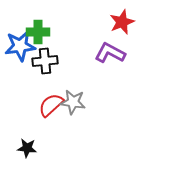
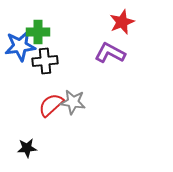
black star: rotated 12 degrees counterclockwise
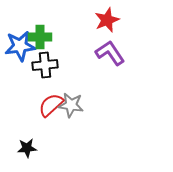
red star: moved 15 px left, 2 px up
green cross: moved 2 px right, 5 px down
purple L-shape: rotated 28 degrees clockwise
black cross: moved 4 px down
gray star: moved 2 px left, 3 px down
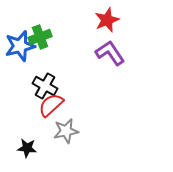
green cross: rotated 20 degrees counterclockwise
blue star: rotated 8 degrees counterclockwise
black cross: moved 21 px down; rotated 35 degrees clockwise
gray star: moved 5 px left, 26 px down; rotated 20 degrees counterclockwise
black star: rotated 12 degrees clockwise
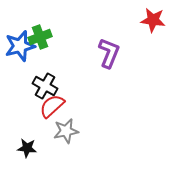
red star: moved 46 px right; rotated 30 degrees clockwise
purple L-shape: moved 1 px left; rotated 56 degrees clockwise
red semicircle: moved 1 px right, 1 px down
